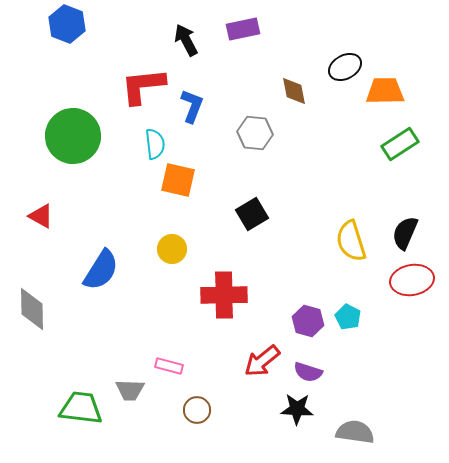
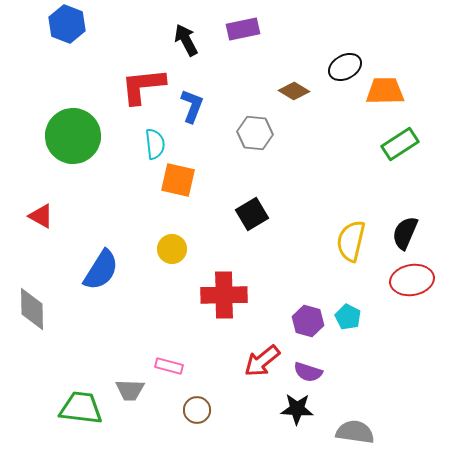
brown diamond: rotated 48 degrees counterclockwise
yellow semicircle: rotated 30 degrees clockwise
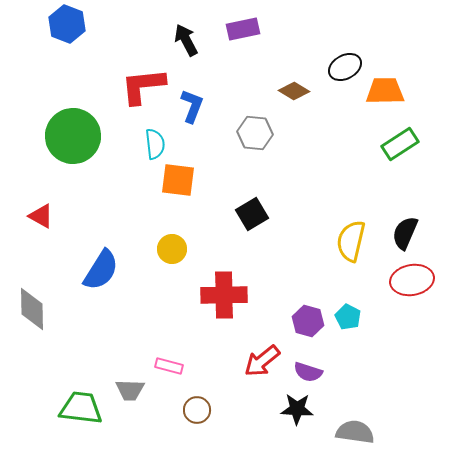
orange square: rotated 6 degrees counterclockwise
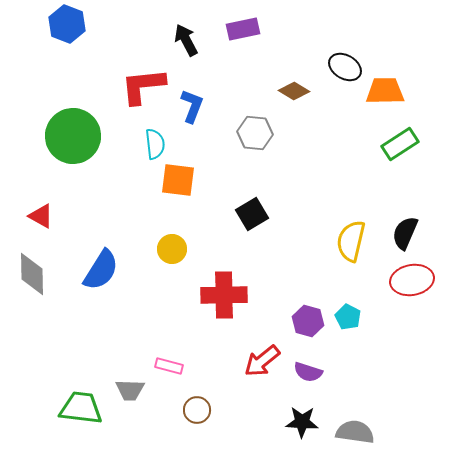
black ellipse: rotated 60 degrees clockwise
gray diamond: moved 35 px up
black star: moved 5 px right, 13 px down
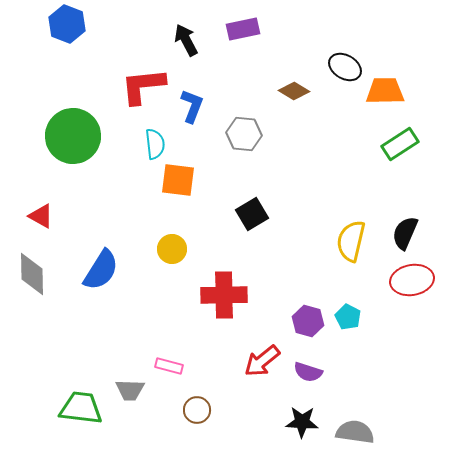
gray hexagon: moved 11 px left, 1 px down
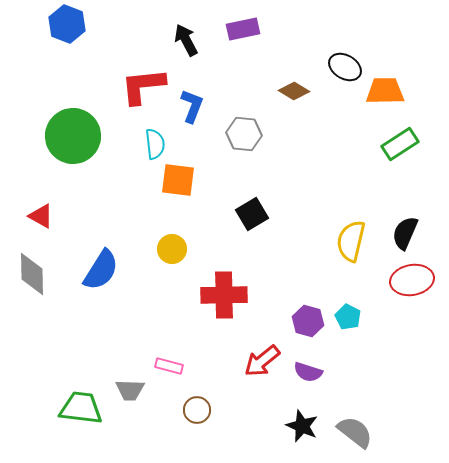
black star: moved 4 px down; rotated 20 degrees clockwise
gray semicircle: rotated 30 degrees clockwise
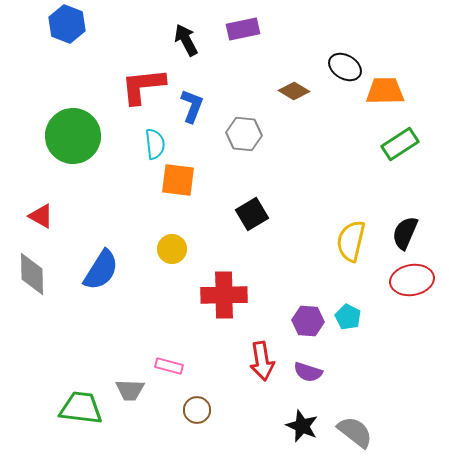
purple hexagon: rotated 12 degrees counterclockwise
red arrow: rotated 60 degrees counterclockwise
